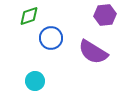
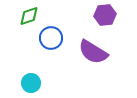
cyan circle: moved 4 px left, 2 px down
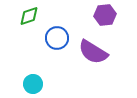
blue circle: moved 6 px right
cyan circle: moved 2 px right, 1 px down
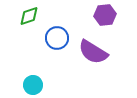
cyan circle: moved 1 px down
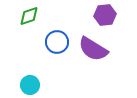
blue circle: moved 4 px down
purple semicircle: moved 3 px up
cyan circle: moved 3 px left
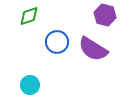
purple hexagon: rotated 20 degrees clockwise
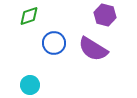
blue circle: moved 3 px left, 1 px down
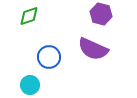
purple hexagon: moved 4 px left, 1 px up
blue circle: moved 5 px left, 14 px down
purple semicircle: rotated 8 degrees counterclockwise
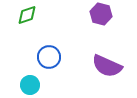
green diamond: moved 2 px left, 1 px up
purple semicircle: moved 14 px right, 17 px down
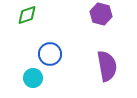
blue circle: moved 1 px right, 3 px up
purple semicircle: rotated 124 degrees counterclockwise
cyan circle: moved 3 px right, 7 px up
